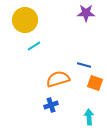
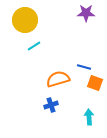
blue line: moved 2 px down
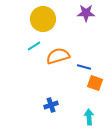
yellow circle: moved 18 px right, 1 px up
orange semicircle: moved 23 px up
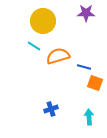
yellow circle: moved 2 px down
cyan line: rotated 64 degrees clockwise
blue cross: moved 4 px down
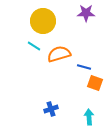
orange semicircle: moved 1 px right, 2 px up
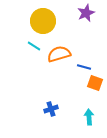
purple star: rotated 24 degrees counterclockwise
